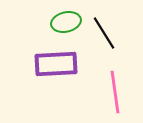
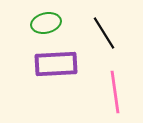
green ellipse: moved 20 px left, 1 px down
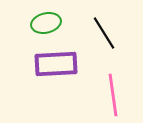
pink line: moved 2 px left, 3 px down
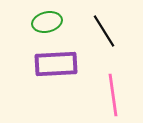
green ellipse: moved 1 px right, 1 px up
black line: moved 2 px up
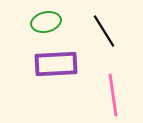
green ellipse: moved 1 px left
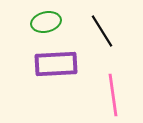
black line: moved 2 px left
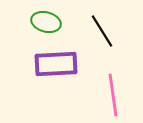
green ellipse: rotated 28 degrees clockwise
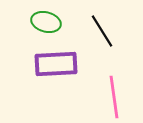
pink line: moved 1 px right, 2 px down
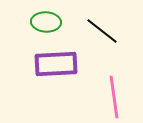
green ellipse: rotated 12 degrees counterclockwise
black line: rotated 20 degrees counterclockwise
